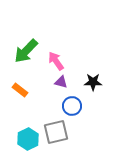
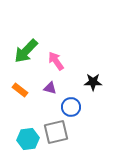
purple triangle: moved 11 px left, 6 px down
blue circle: moved 1 px left, 1 px down
cyan hexagon: rotated 20 degrees clockwise
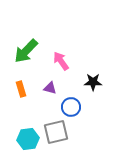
pink arrow: moved 5 px right
orange rectangle: moved 1 px right, 1 px up; rotated 35 degrees clockwise
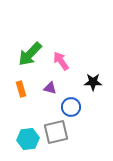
green arrow: moved 4 px right, 3 px down
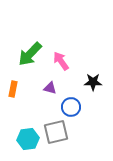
orange rectangle: moved 8 px left; rotated 28 degrees clockwise
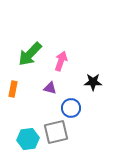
pink arrow: rotated 54 degrees clockwise
blue circle: moved 1 px down
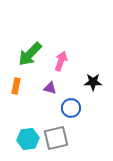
orange rectangle: moved 3 px right, 3 px up
gray square: moved 6 px down
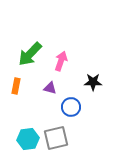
blue circle: moved 1 px up
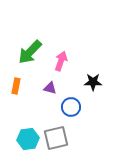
green arrow: moved 2 px up
